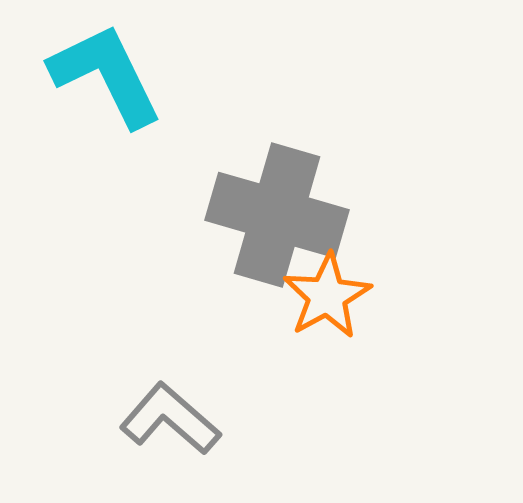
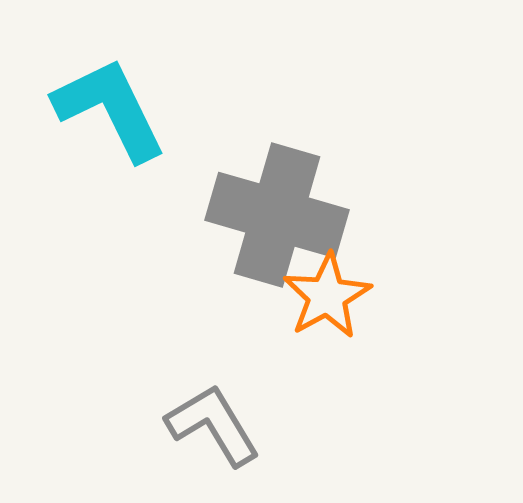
cyan L-shape: moved 4 px right, 34 px down
gray L-shape: moved 43 px right, 6 px down; rotated 18 degrees clockwise
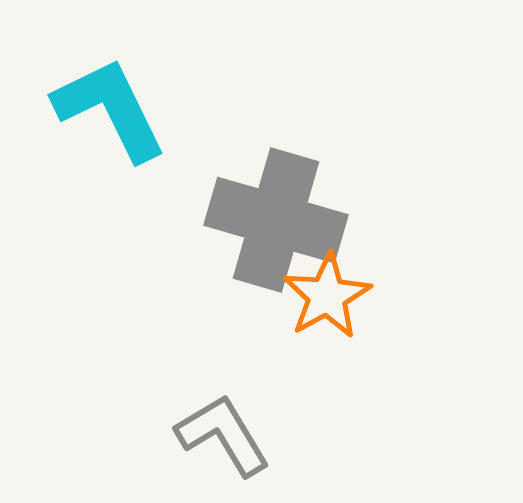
gray cross: moved 1 px left, 5 px down
gray L-shape: moved 10 px right, 10 px down
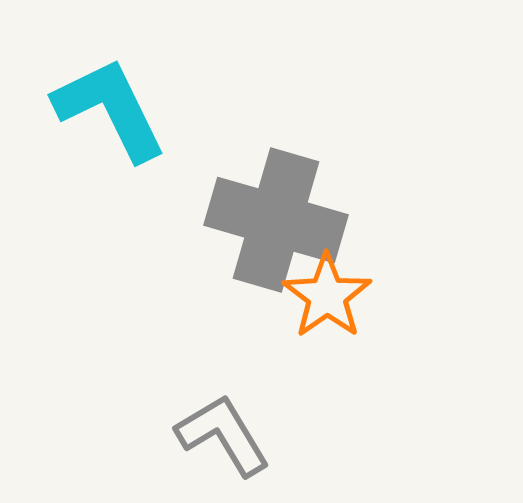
orange star: rotated 6 degrees counterclockwise
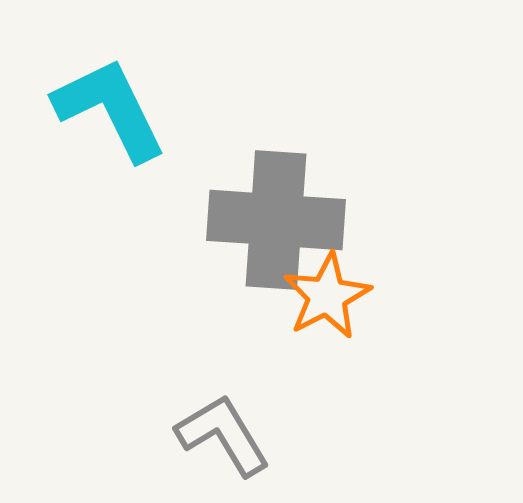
gray cross: rotated 12 degrees counterclockwise
orange star: rotated 8 degrees clockwise
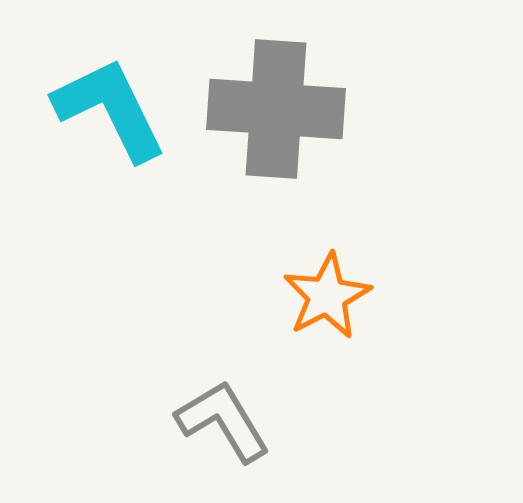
gray cross: moved 111 px up
gray L-shape: moved 14 px up
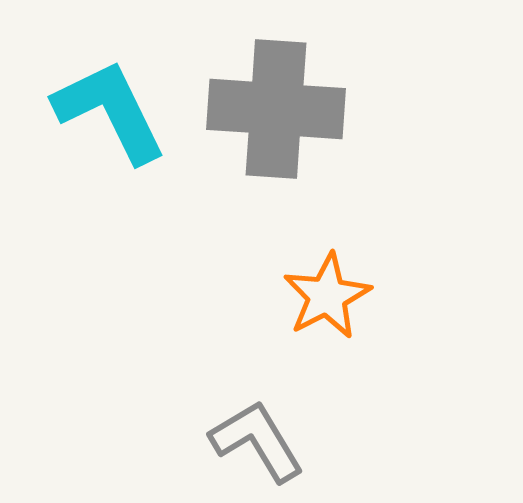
cyan L-shape: moved 2 px down
gray L-shape: moved 34 px right, 20 px down
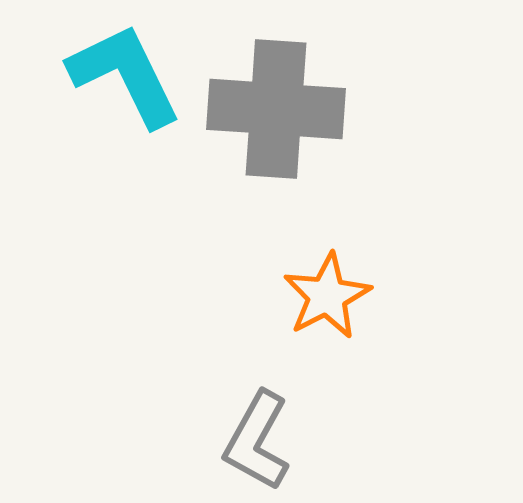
cyan L-shape: moved 15 px right, 36 px up
gray L-shape: rotated 120 degrees counterclockwise
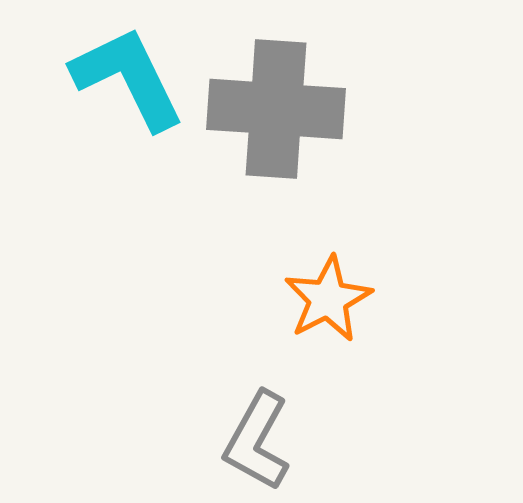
cyan L-shape: moved 3 px right, 3 px down
orange star: moved 1 px right, 3 px down
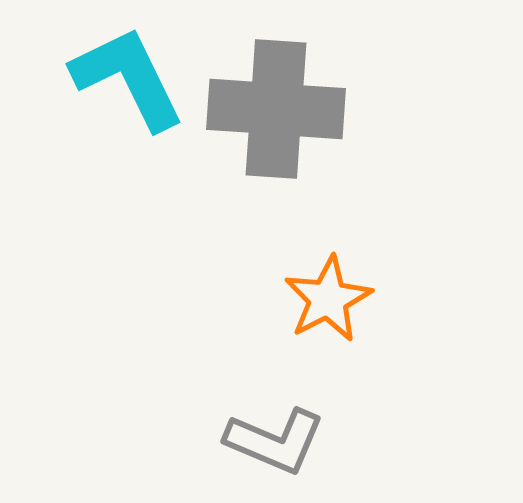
gray L-shape: moved 18 px right; rotated 96 degrees counterclockwise
